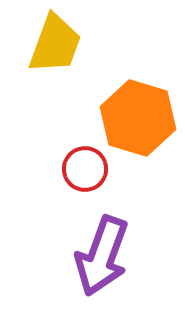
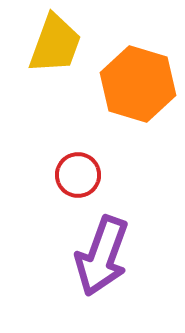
orange hexagon: moved 34 px up
red circle: moved 7 px left, 6 px down
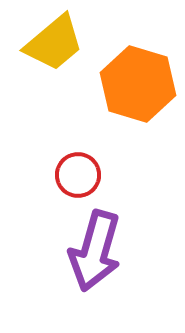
yellow trapezoid: moved 1 px left, 1 px up; rotated 30 degrees clockwise
purple arrow: moved 7 px left, 5 px up; rotated 4 degrees counterclockwise
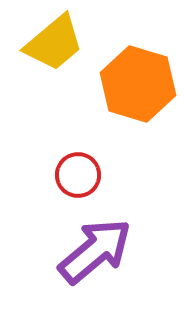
purple arrow: rotated 146 degrees counterclockwise
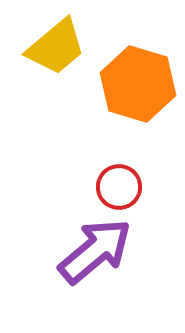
yellow trapezoid: moved 2 px right, 4 px down
red circle: moved 41 px right, 12 px down
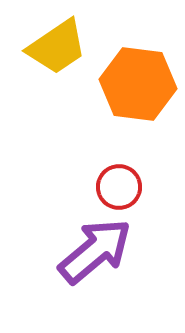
yellow trapezoid: moved 1 px right; rotated 6 degrees clockwise
orange hexagon: rotated 10 degrees counterclockwise
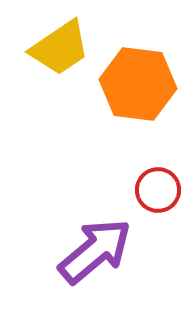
yellow trapezoid: moved 3 px right, 1 px down
red circle: moved 39 px right, 3 px down
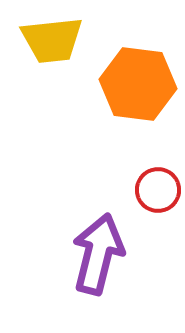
yellow trapezoid: moved 8 px left, 8 px up; rotated 28 degrees clockwise
purple arrow: moved 3 px right, 3 px down; rotated 36 degrees counterclockwise
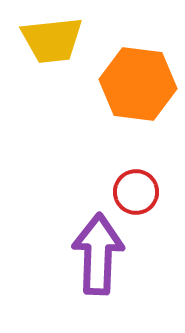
red circle: moved 22 px left, 2 px down
purple arrow: rotated 12 degrees counterclockwise
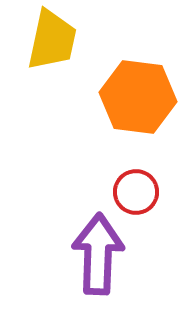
yellow trapezoid: rotated 72 degrees counterclockwise
orange hexagon: moved 13 px down
